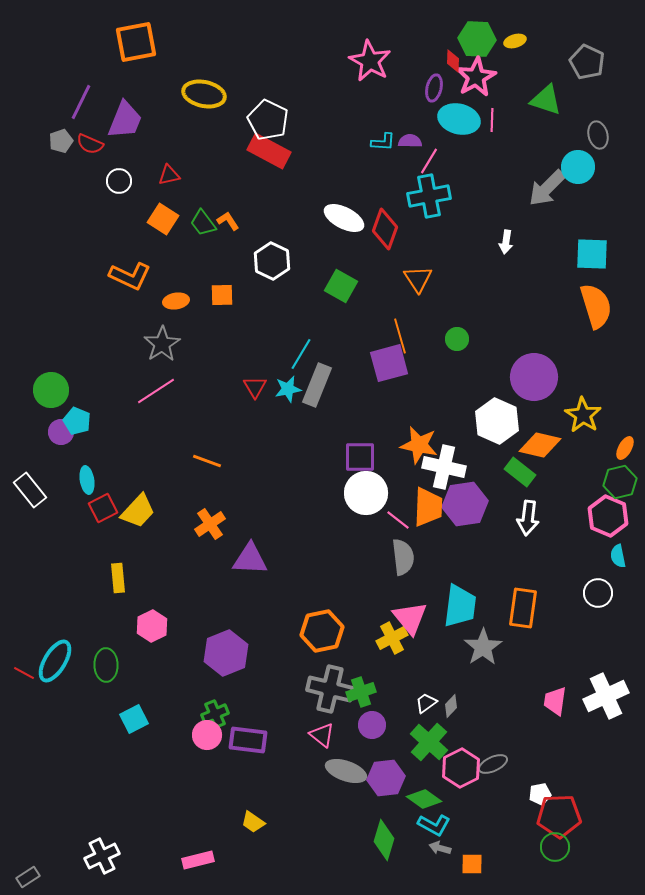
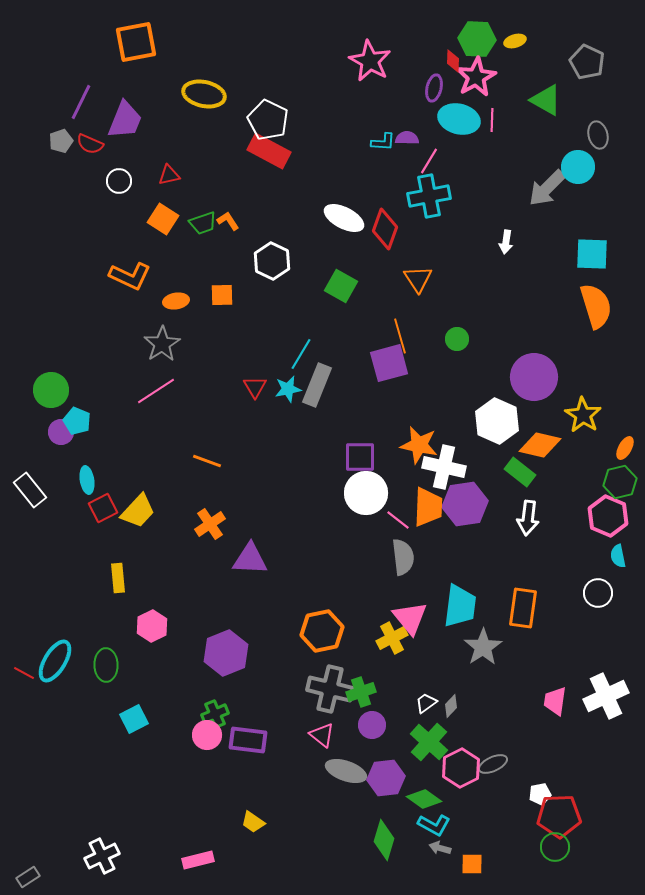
green triangle at (546, 100): rotated 12 degrees clockwise
purple semicircle at (410, 141): moved 3 px left, 3 px up
green trapezoid at (203, 223): rotated 72 degrees counterclockwise
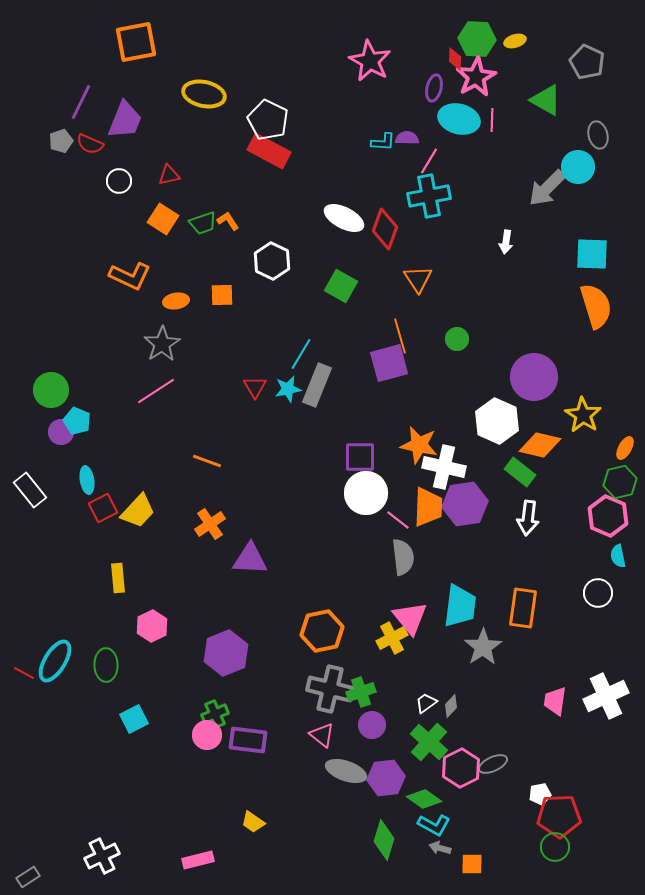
red diamond at (453, 61): moved 2 px right, 2 px up
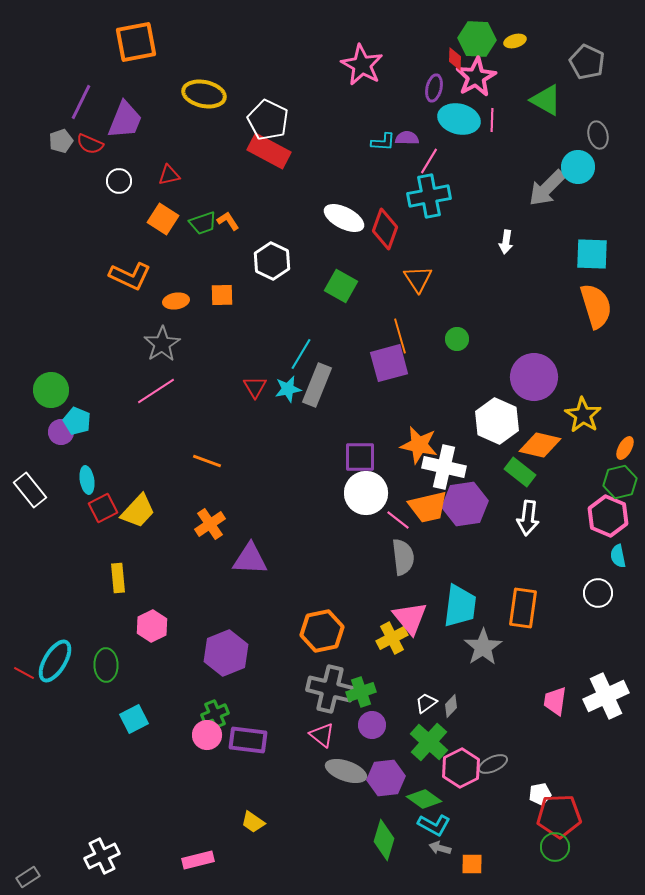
pink star at (370, 61): moved 8 px left, 4 px down
orange trapezoid at (428, 507): rotated 75 degrees clockwise
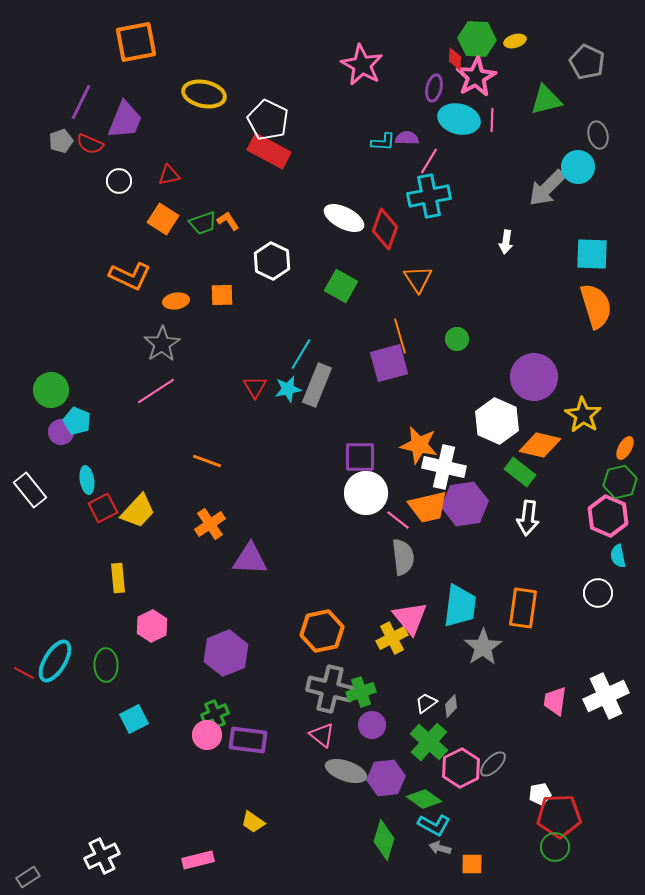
green triangle at (546, 100): rotated 44 degrees counterclockwise
gray ellipse at (493, 764): rotated 20 degrees counterclockwise
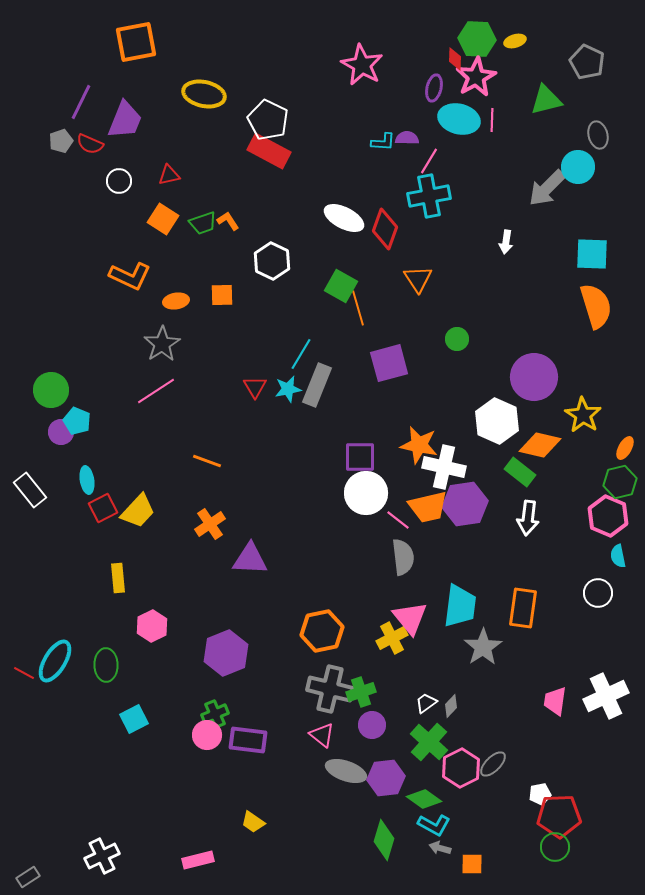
orange line at (400, 336): moved 42 px left, 28 px up
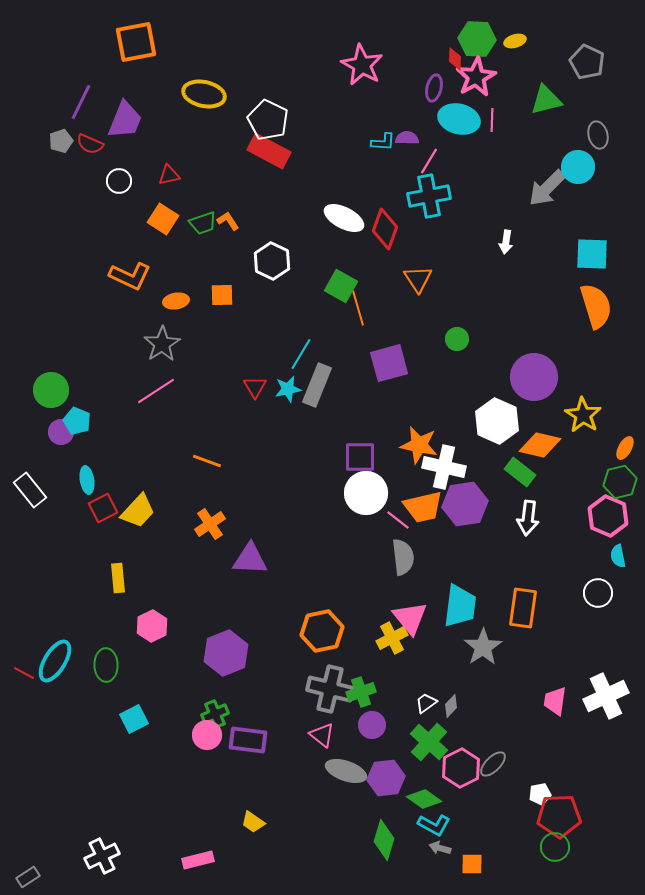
orange trapezoid at (428, 507): moved 5 px left
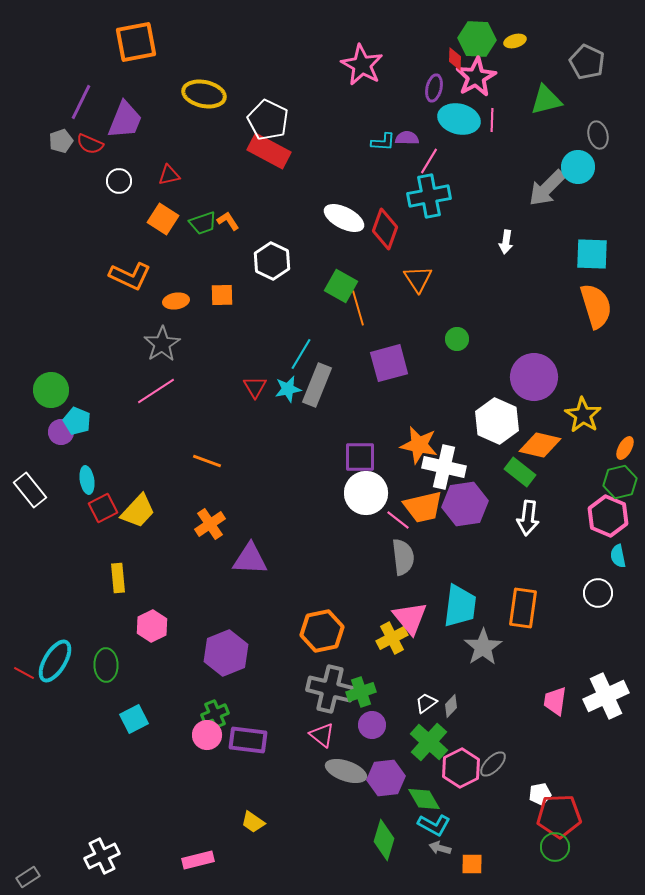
green diamond at (424, 799): rotated 24 degrees clockwise
